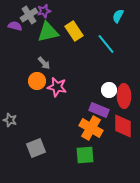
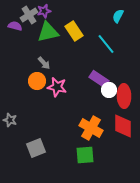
purple rectangle: moved 31 px up; rotated 12 degrees clockwise
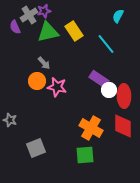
purple semicircle: moved 1 px down; rotated 128 degrees counterclockwise
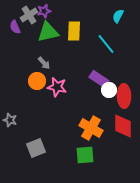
yellow rectangle: rotated 36 degrees clockwise
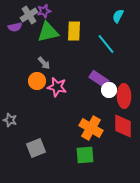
purple semicircle: rotated 80 degrees counterclockwise
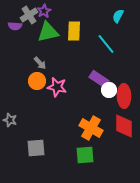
purple star: rotated 16 degrees counterclockwise
purple semicircle: moved 1 px up; rotated 16 degrees clockwise
gray arrow: moved 4 px left
red diamond: moved 1 px right
gray square: rotated 18 degrees clockwise
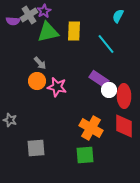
purple semicircle: moved 2 px left, 5 px up
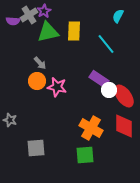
red ellipse: rotated 35 degrees counterclockwise
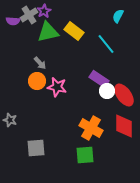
yellow rectangle: rotated 54 degrees counterclockwise
white circle: moved 2 px left, 1 px down
red ellipse: moved 1 px up
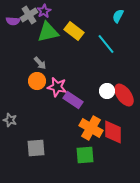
purple rectangle: moved 26 px left, 21 px down
red diamond: moved 11 px left, 6 px down
